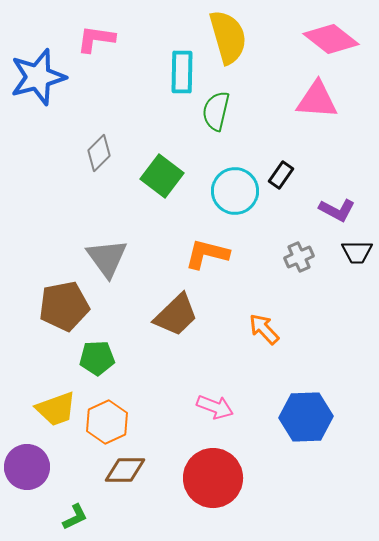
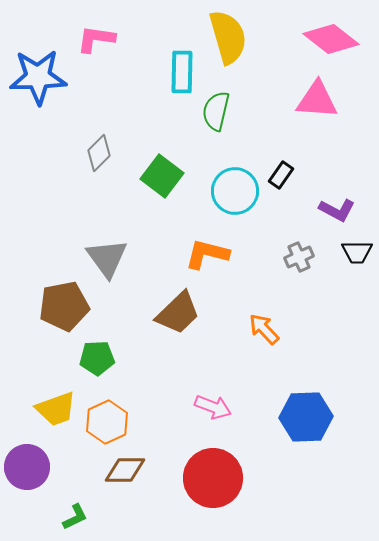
blue star: rotated 14 degrees clockwise
brown trapezoid: moved 2 px right, 2 px up
pink arrow: moved 2 px left
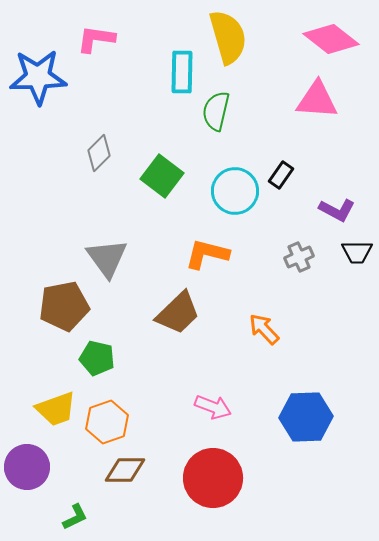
green pentagon: rotated 16 degrees clockwise
orange hexagon: rotated 6 degrees clockwise
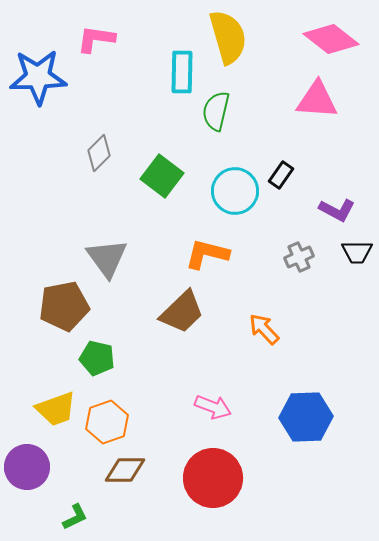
brown trapezoid: moved 4 px right, 1 px up
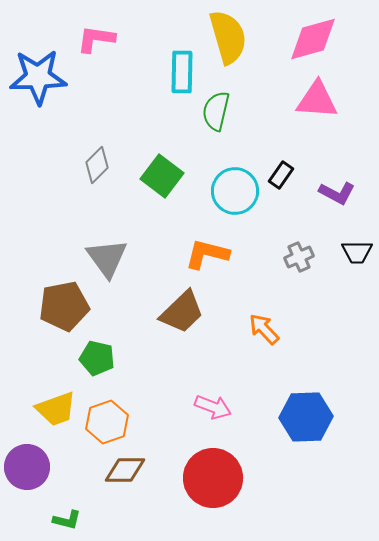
pink diamond: moved 18 px left; rotated 54 degrees counterclockwise
gray diamond: moved 2 px left, 12 px down
purple L-shape: moved 17 px up
green L-shape: moved 8 px left, 3 px down; rotated 40 degrees clockwise
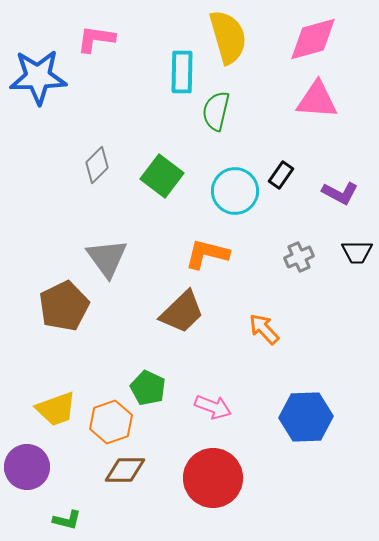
purple L-shape: moved 3 px right
brown pentagon: rotated 15 degrees counterclockwise
green pentagon: moved 51 px right, 30 px down; rotated 12 degrees clockwise
orange hexagon: moved 4 px right
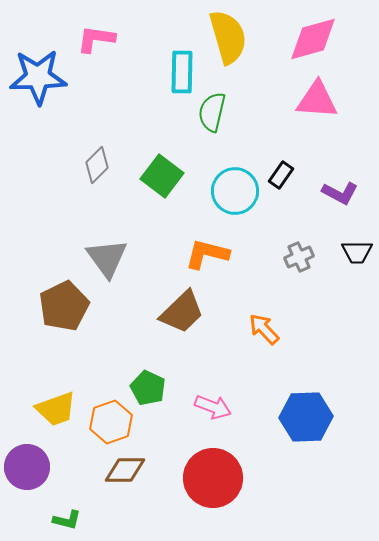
green semicircle: moved 4 px left, 1 px down
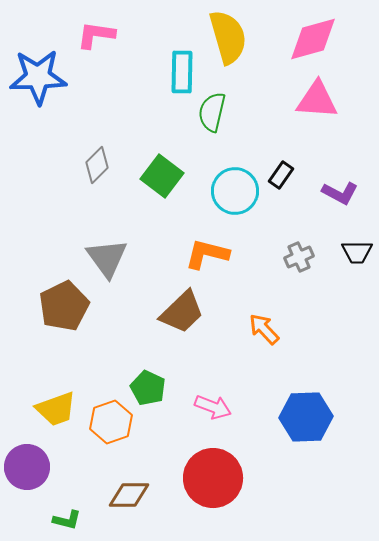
pink L-shape: moved 4 px up
brown diamond: moved 4 px right, 25 px down
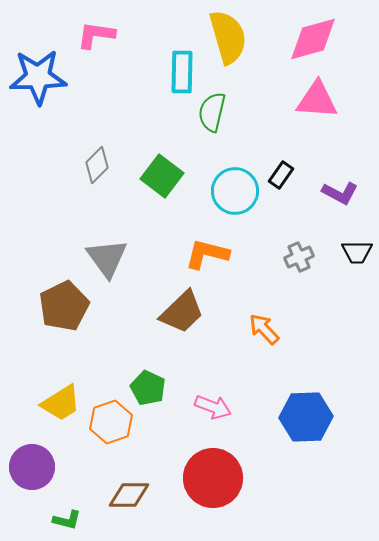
yellow trapezoid: moved 5 px right, 6 px up; rotated 12 degrees counterclockwise
purple circle: moved 5 px right
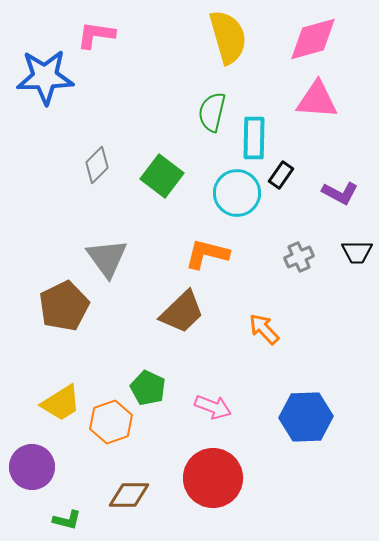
cyan rectangle: moved 72 px right, 66 px down
blue star: moved 7 px right
cyan circle: moved 2 px right, 2 px down
